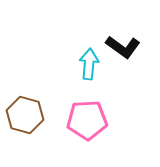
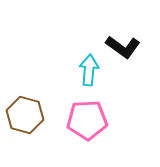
cyan arrow: moved 6 px down
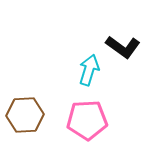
cyan arrow: rotated 12 degrees clockwise
brown hexagon: rotated 18 degrees counterclockwise
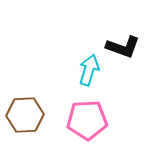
black L-shape: rotated 16 degrees counterclockwise
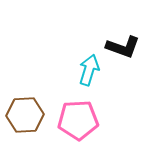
pink pentagon: moved 9 px left
